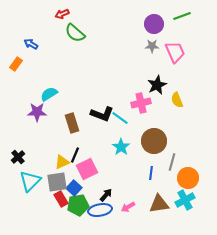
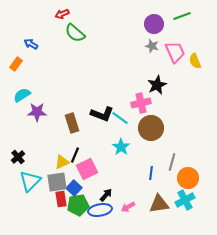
gray star: rotated 16 degrees clockwise
cyan semicircle: moved 27 px left, 1 px down
yellow semicircle: moved 18 px right, 39 px up
brown circle: moved 3 px left, 13 px up
red rectangle: rotated 21 degrees clockwise
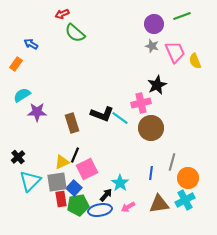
cyan star: moved 1 px left, 36 px down
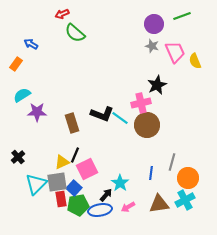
brown circle: moved 4 px left, 3 px up
cyan triangle: moved 6 px right, 3 px down
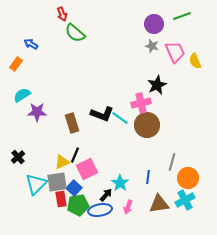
red arrow: rotated 88 degrees counterclockwise
blue line: moved 3 px left, 4 px down
pink arrow: rotated 40 degrees counterclockwise
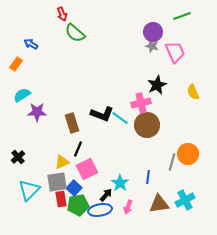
purple circle: moved 1 px left, 8 px down
yellow semicircle: moved 2 px left, 31 px down
black line: moved 3 px right, 6 px up
orange circle: moved 24 px up
cyan triangle: moved 7 px left, 6 px down
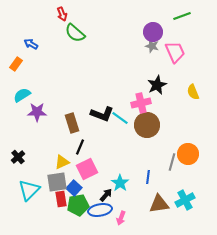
black line: moved 2 px right, 2 px up
pink arrow: moved 7 px left, 11 px down
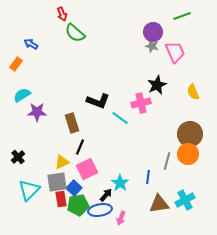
black L-shape: moved 4 px left, 13 px up
brown circle: moved 43 px right, 9 px down
gray line: moved 5 px left, 1 px up
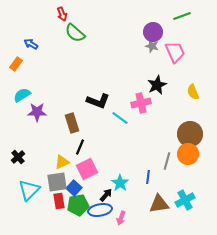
red rectangle: moved 2 px left, 2 px down
